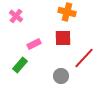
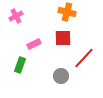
pink cross: rotated 24 degrees clockwise
green rectangle: rotated 21 degrees counterclockwise
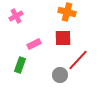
red line: moved 6 px left, 2 px down
gray circle: moved 1 px left, 1 px up
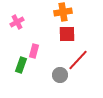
orange cross: moved 4 px left; rotated 24 degrees counterclockwise
pink cross: moved 1 px right, 6 px down
red square: moved 4 px right, 4 px up
pink rectangle: moved 7 px down; rotated 48 degrees counterclockwise
green rectangle: moved 1 px right
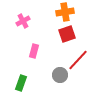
orange cross: moved 2 px right
pink cross: moved 6 px right, 1 px up
red square: rotated 18 degrees counterclockwise
green rectangle: moved 18 px down
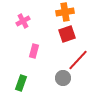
gray circle: moved 3 px right, 3 px down
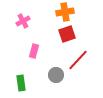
gray circle: moved 7 px left, 3 px up
green rectangle: rotated 28 degrees counterclockwise
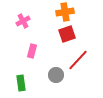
pink rectangle: moved 2 px left
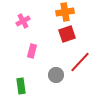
red line: moved 2 px right, 2 px down
green rectangle: moved 3 px down
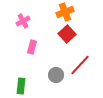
orange cross: rotated 12 degrees counterclockwise
red square: rotated 24 degrees counterclockwise
pink rectangle: moved 4 px up
red line: moved 3 px down
green rectangle: rotated 14 degrees clockwise
